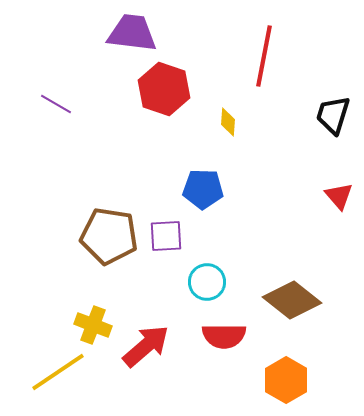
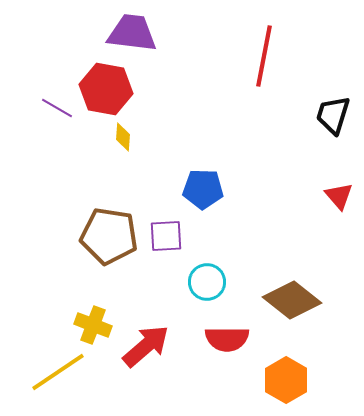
red hexagon: moved 58 px left; rotated 9 degrees counterclockwise
purple line: moved 1 px right, 4 px down
yellow diamond: moved 105 px left, 15 px down
red semicircle: moved 3 px right, 3 px down
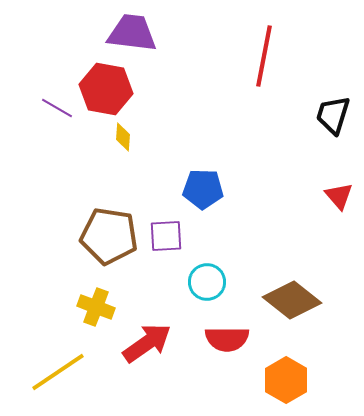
yellow cross: moved 3 px right, 18 px up
red arrow: moved 1 px right, 3 px up; rotated 6 degrees clockwise
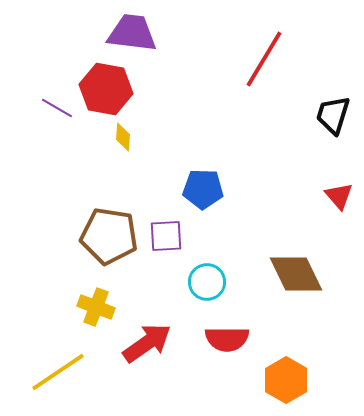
red line: moved 3 px down; rotated 20 degrees clockwise
brown diamond: moved 4 px right, 26 px up; rotated 26 degrees clockwise
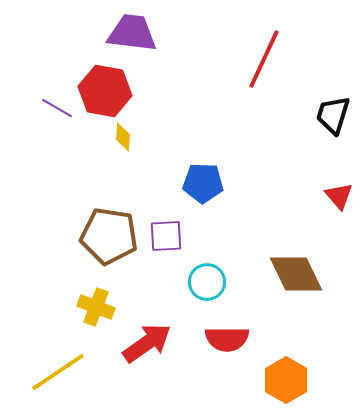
red line: rotated 6 degrees counterclockwise
red hexagon: moved 1 px left, 2 px down
blue pentagon: moved 6 px up
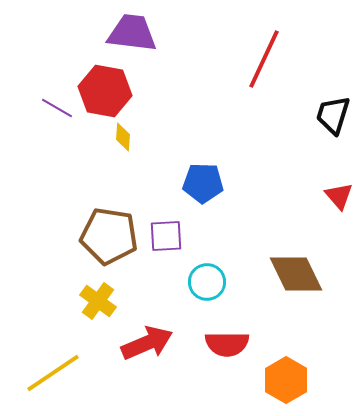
yellow cross: moved 2 px right, 6 px up; rotated 15 degrees clockwise
red semicircle: moved 5 px down
red arrow: rotated 12 degrees clockwise
yellow line: moved 5 px left, 1 px down
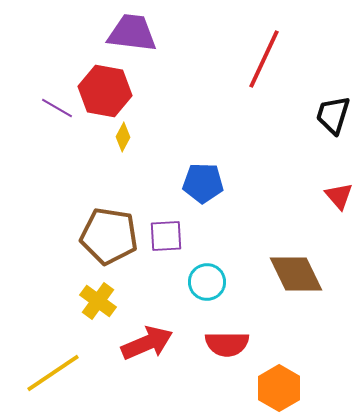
yellow diamond: rotated 24 degrees clockwise
orange hexagon: moved 7 px left, 8 px down
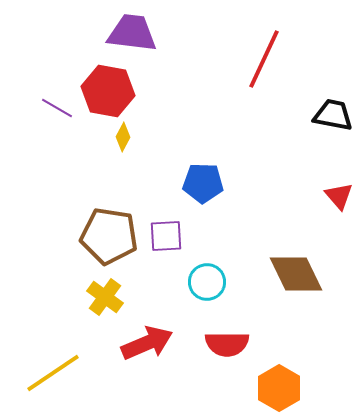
red hexagon: moved 3 px right
black trapezoid: rotated 84 degrees clockwise
yellow cross: moved 7 px right, 4 px up
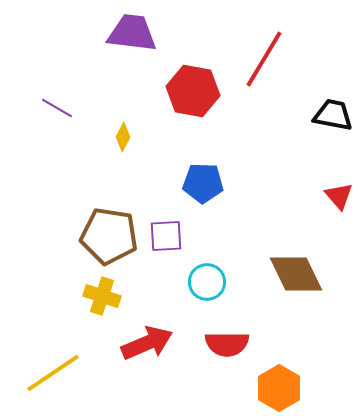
red line: rotated 6 degrees clockwise
red hexagon: moved 85 px right
yellow cross: moved 3 px left, 1 px up; rotated 18 degrees counterclockwise
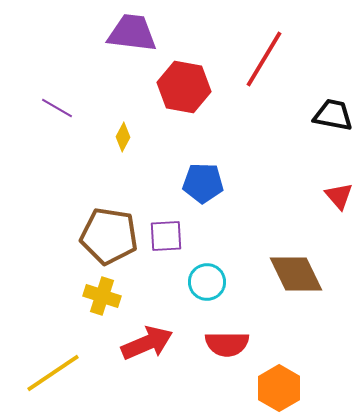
red hexagon: moved 9 px left, 4 px up
